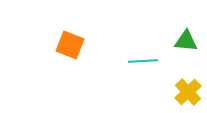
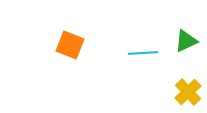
green triangle: rotated 30 degrees counterclockwise
cyan line: moved 8 px up
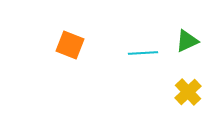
green triangle: moved 1 px right
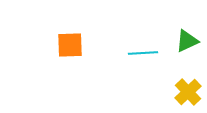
orange square: rotated 24 degrees counterclockwise
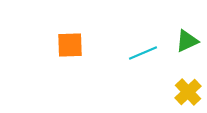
cyan line: rotated 20 degrees counterclockwise
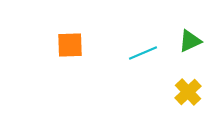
green triangle: moved 3 px right
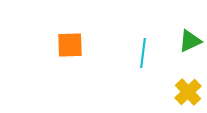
cyan line: rotated 60 degrees counterclockwise
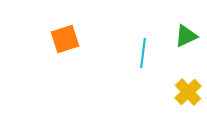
green triangle: moved 4 px left, 5 px up
orange square: moved 5 px left, 6 px up; rotated 16 degrees counterclockwise
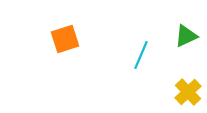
cyan line: moved 2 px left, 2 px down; rotated 16 degrees clockwise
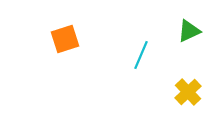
green triangle: moved 3 px right, 5 px up
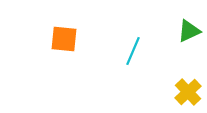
orange square: moved 1 px left; rotated 24 degrees clockwise
cyan line: moved 8 px left, 4 px up
